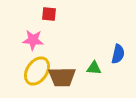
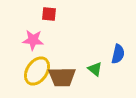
green triangle: moved 1 px right, 1 px down; rotated 35 degrees clockwise
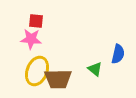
red square: moved 13 px left, 7 px down
pink star: moved 2 px left, 1 px up
yellow ellipse: rotated 12 degrees counterclockwise
brown trapezoid: moved 4 px left, 2 px down
